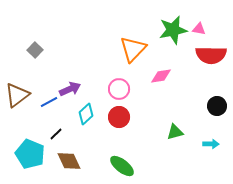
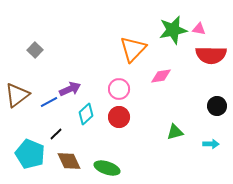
green ellipse: moved 15 px left, 2 px down; rotated 20 degrees counterclockwise
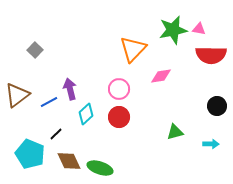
purple arrow: rotated 80 degrees counterclockwise
green ellipse: moved 7 px left
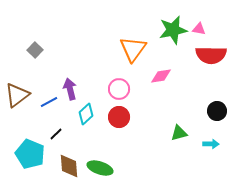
orange triangle: rotated 8 degrees counterclockwise
black circle: moved 5 px down
green triangle: moved 4 px right, 1 px down
brown diamond: moved 5 px down; rotated 20 degrees clockwise
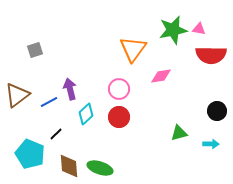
gray square: rotated 28 degrees clockwise
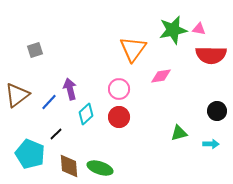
blue line: rotated 18 degrees counterclockwise
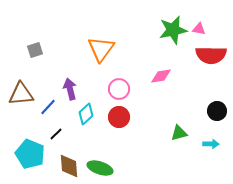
orange triangle: moved 32 px left
brown triangle: moved 4 px right, 1 px up; rotated 32 degrees clockwise
blue line: moved 1 px left, 5 px down
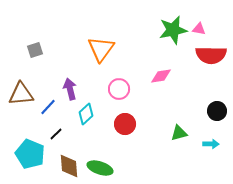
red circle: moved 6 px right, 7 px down
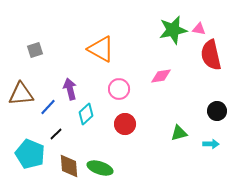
orange triangle: rotated 36 degrees counterclockwise
red semicircle: rotated 76 degrees clockwise
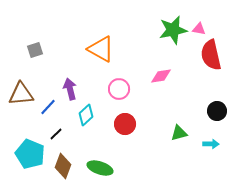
cyan diamond: moved 1 px down
brown diamond: moved 6 px left; rotated 25 degrees clockwise
